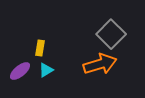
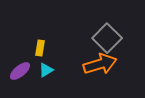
gray square: moved 4 px left, 4 px down
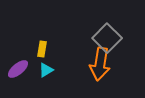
yellow rectangle: moved 2 px right, 1 px down
orange arrow: rotated 116 degrees clockwise
purple ellipse: moved 2 px left, 2 px up
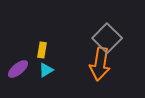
yellow rectangle: moved 1 px down
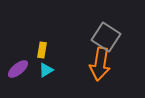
gray square: moved 1 px left, 1 px up; rotated 12 degrees counterclockwise
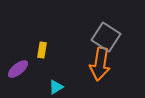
cyan triangle: moved 10 px right, 17 px down
